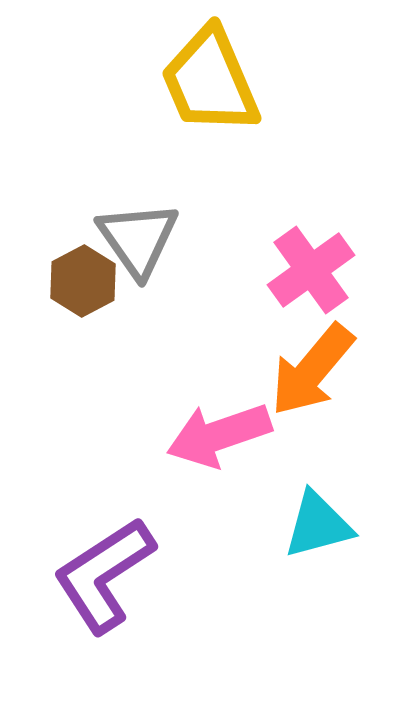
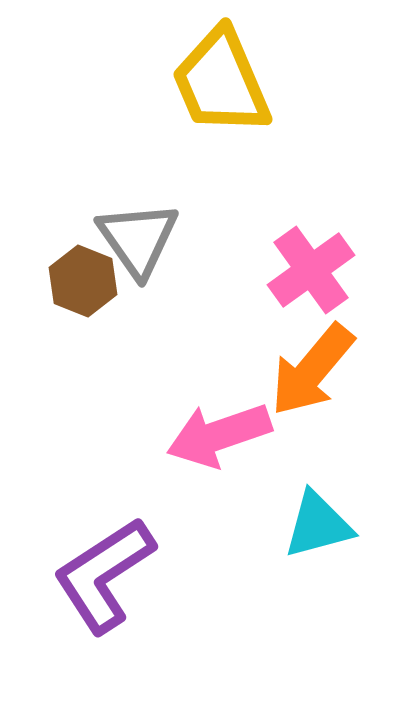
yellow trapezoid: moved 11 px right, 1 px down
brown hexagon: rotated 10 degrees counterclockwise
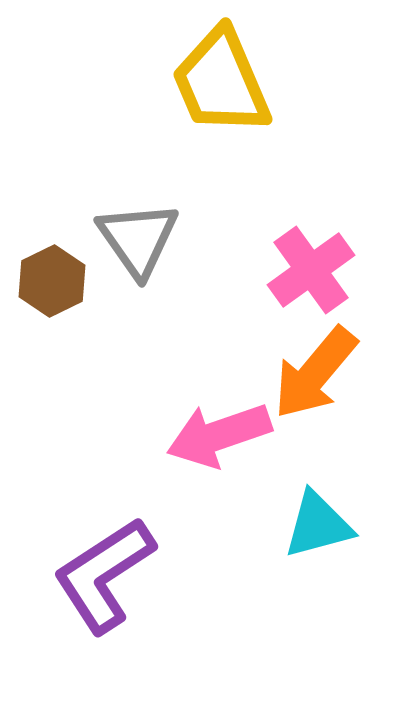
brown hexagon: moved 31 px left; rotated 12 degrees clockwise
orange arrow: moved 3 px right, 3 px down
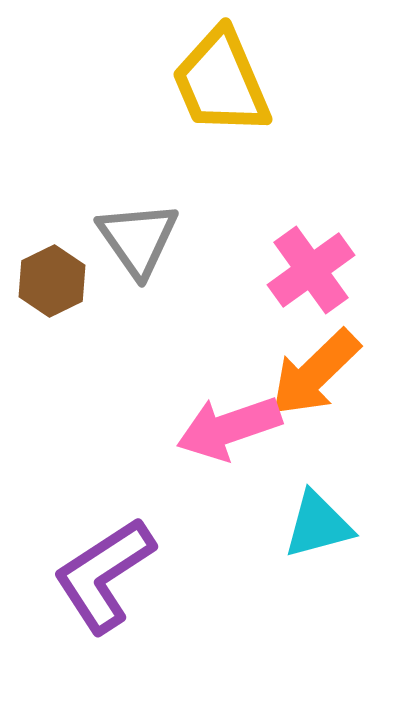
orange arrow: rotated 6 degrees clockwise
pink arrow: moved 10 px right, 7 px up
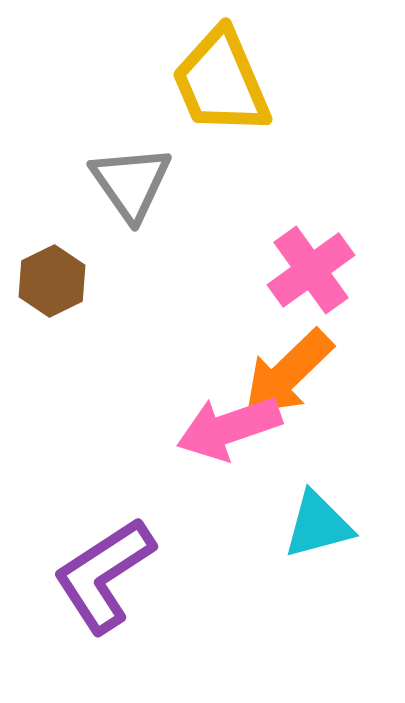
gray triangle: moved 7 px left, 56 px up
orange arrow: moved 27 px left
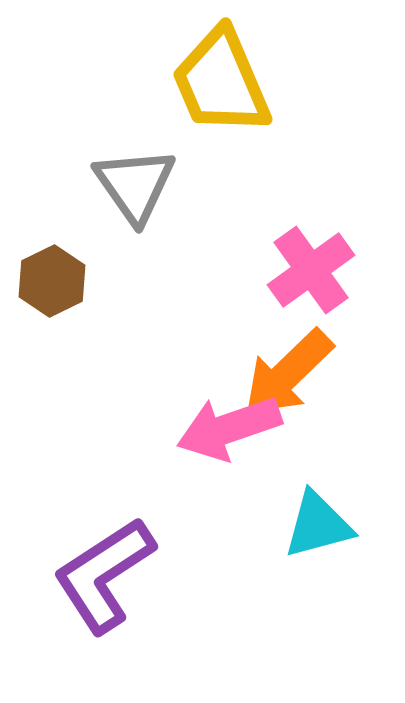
gray triangle: moved 4 px right, 2 px down
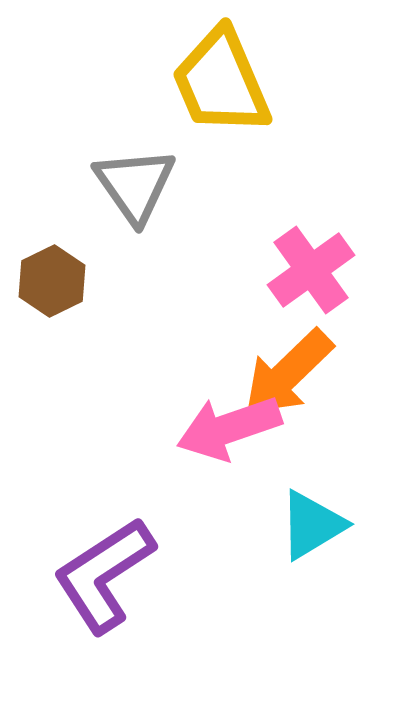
cyan triangle: moved 6 px left; rotated 16 degrees counterclockwise
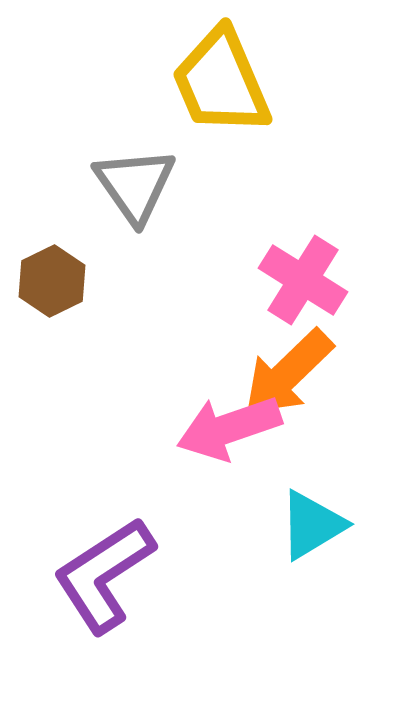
pink cross: moved 8 px left, 10 px down; rotated 22 degrees counterclockwise
